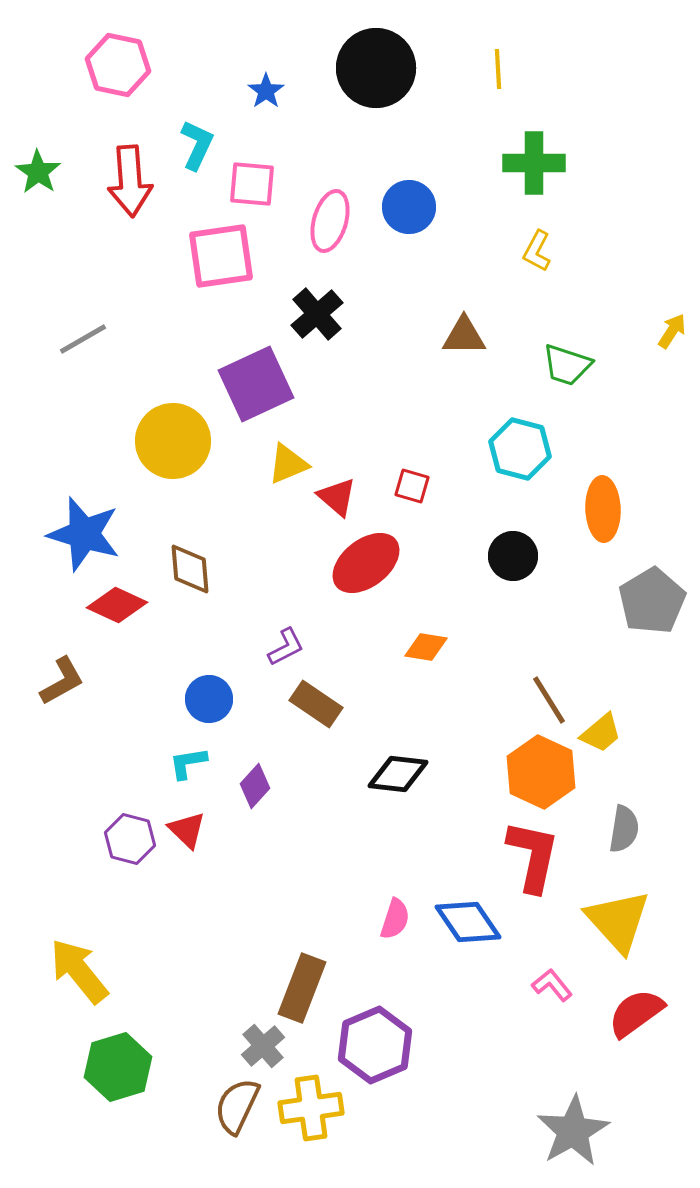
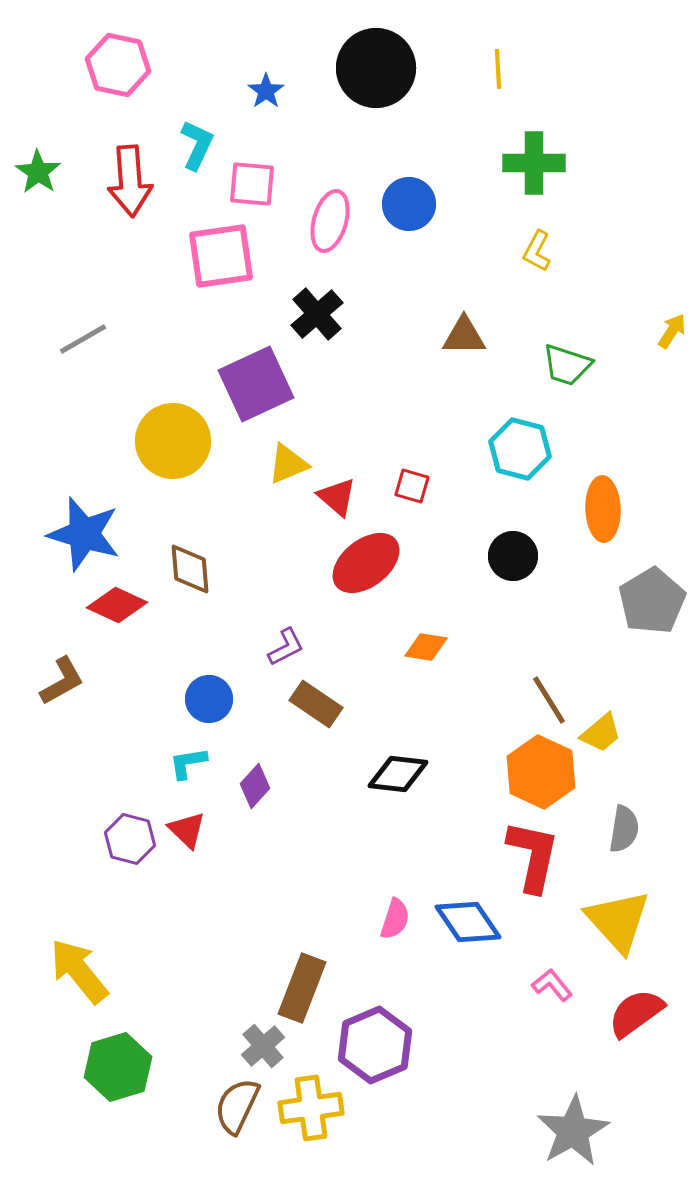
blue circle at (409, 207): moved 3 px up
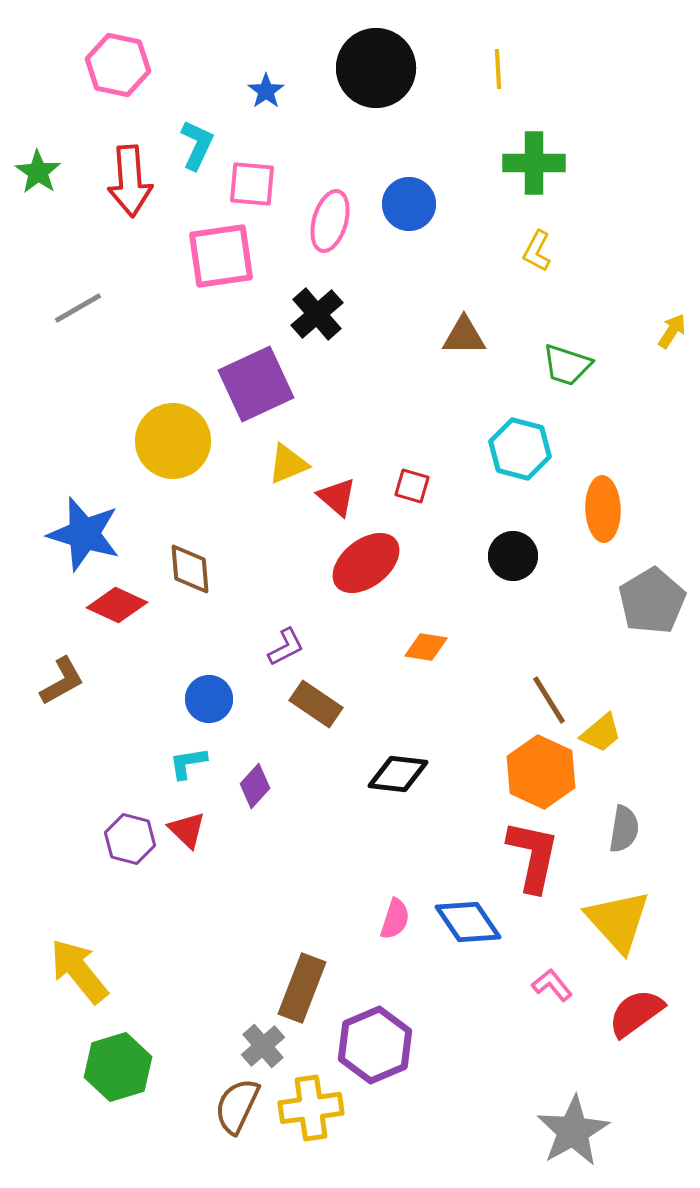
gray line at (83, 339): moved 5 px left, 31 px up
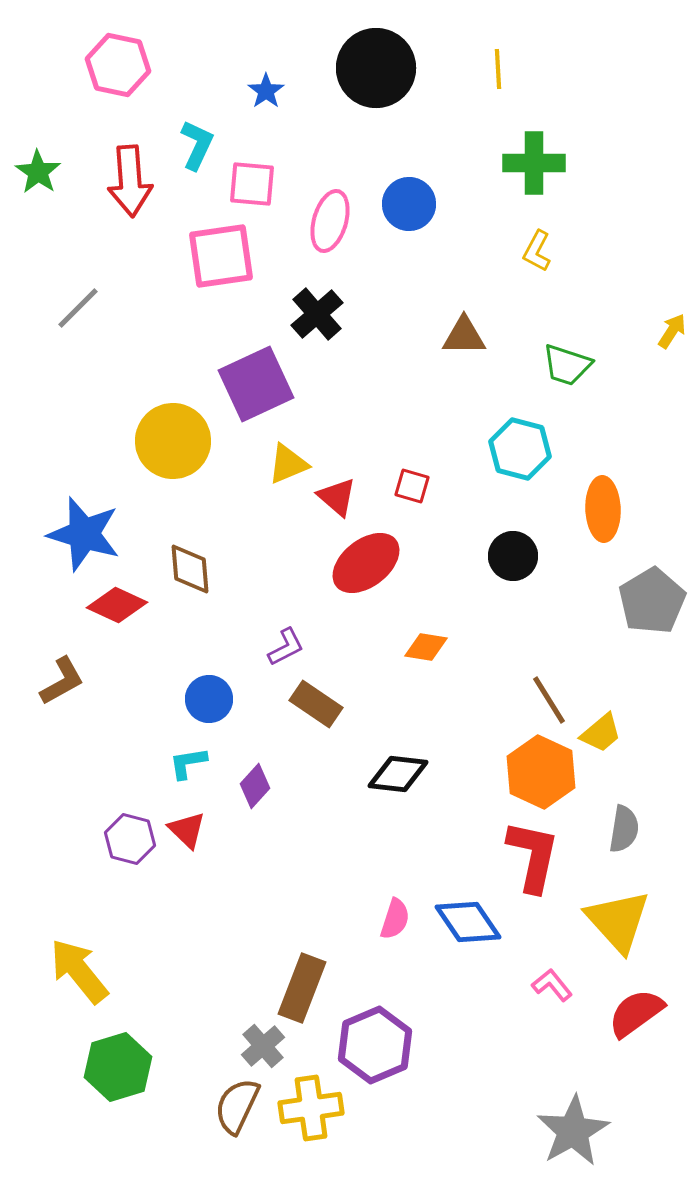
gray line at (78, 308): rotated 15 degrees counterclockwise
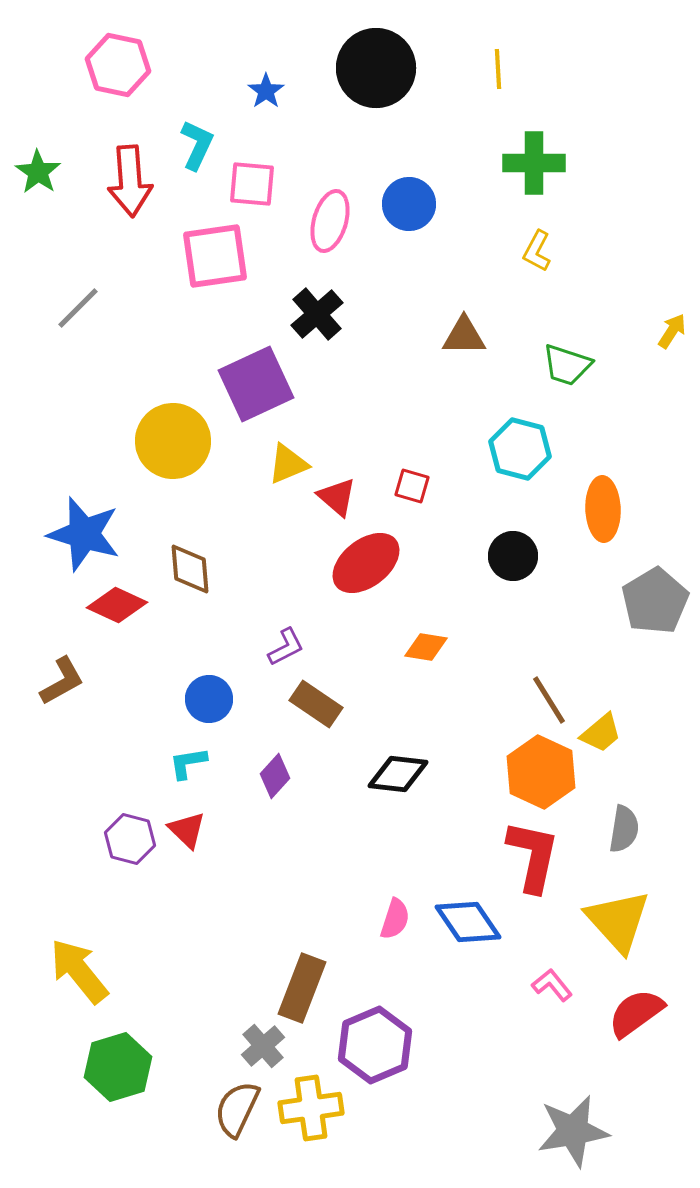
pink square at (221, 256): moved 6 px left
gray pentagon at (652, 601): moved 3 px right
purple diamond at (255, 786): moved 20 px right, 10 px up
brown semicircle at (237, 1106): moved 3 px down
gray star at (573, 1131): rotated 20 degrees clockwise
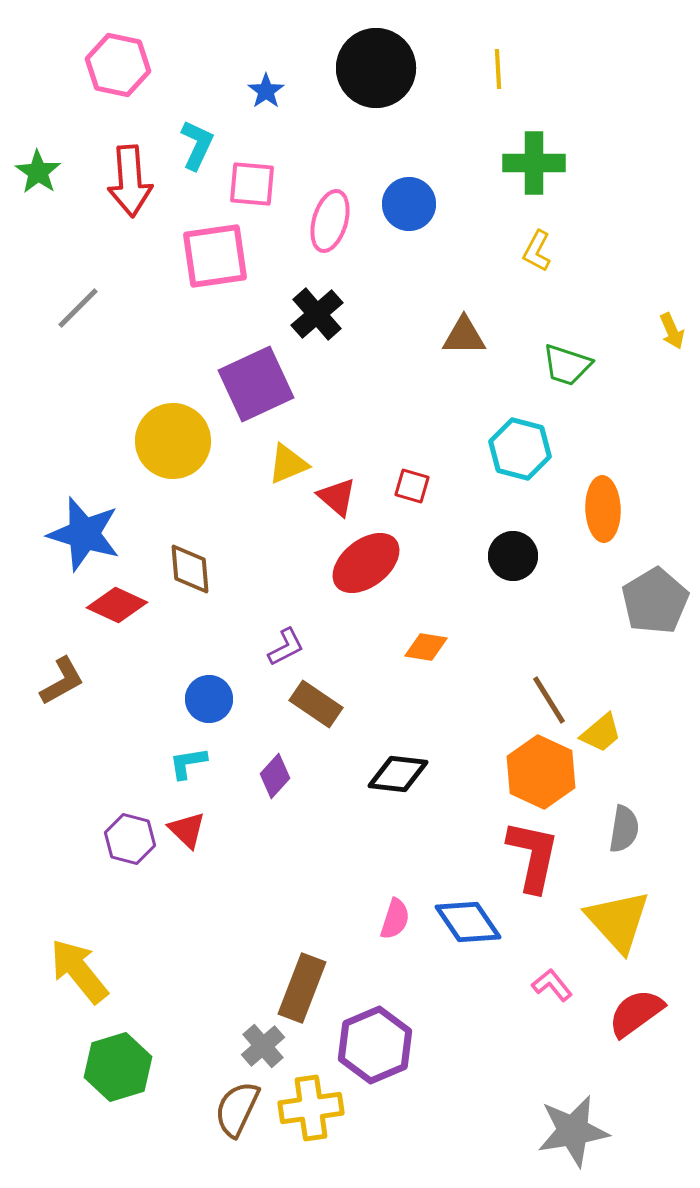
yellow arrow at (672, 331): rotated 123 degrees clockwise
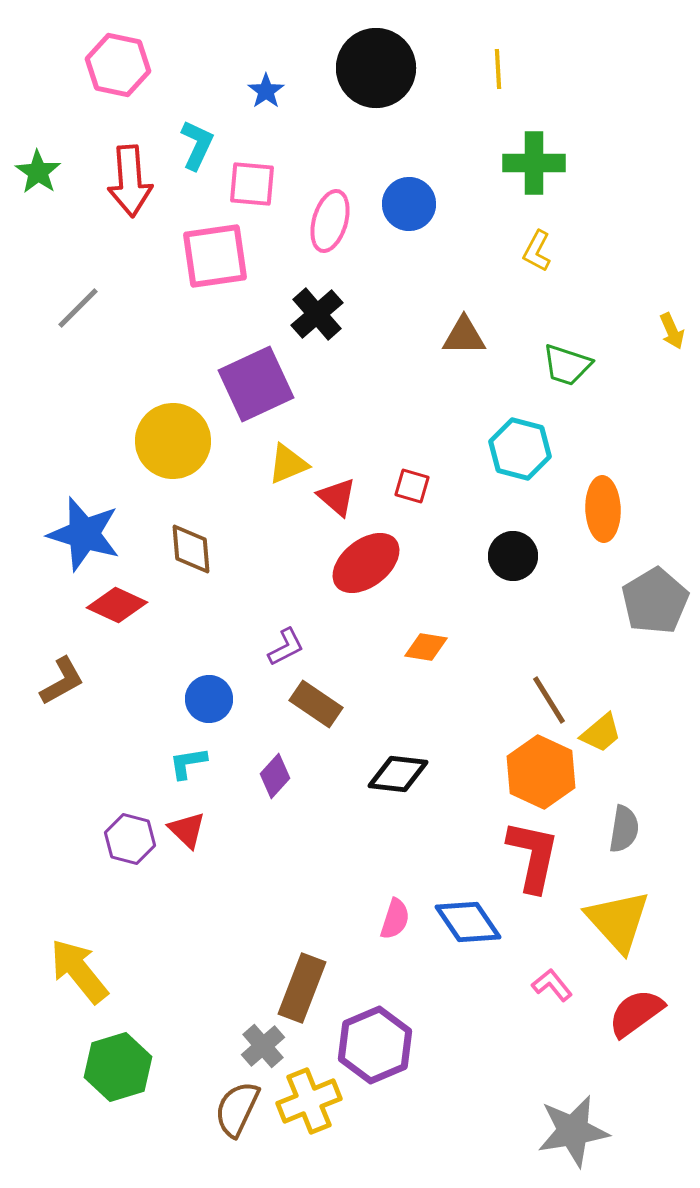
brown diamond at (190, 569): moved 1 px right, 20 px up
yellow cross at (311, 1108): moved 2 px left, 7 px up; rotated 14 degrees counterclockwise
